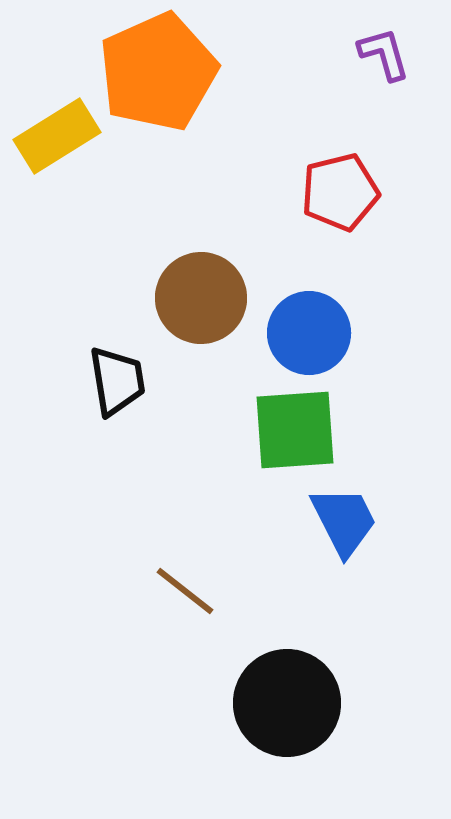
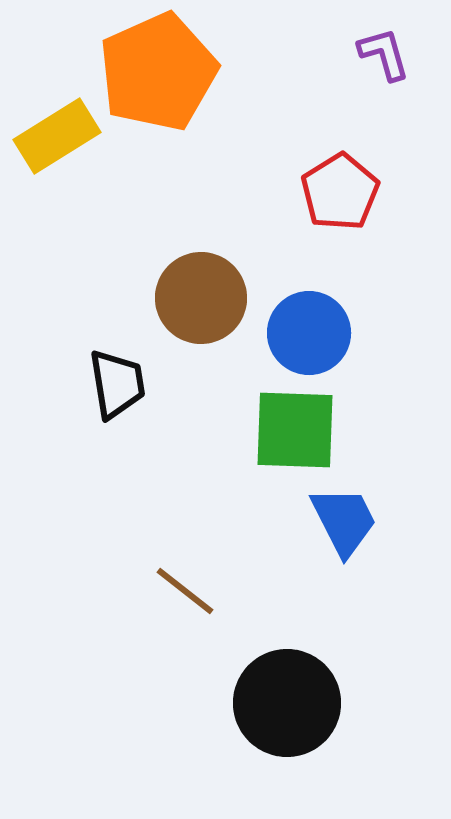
red pentagon: rotated 18 degrees counterclockwise
black trapezoid: moved 3 px down
green square: rotated 6 degrees clockwise
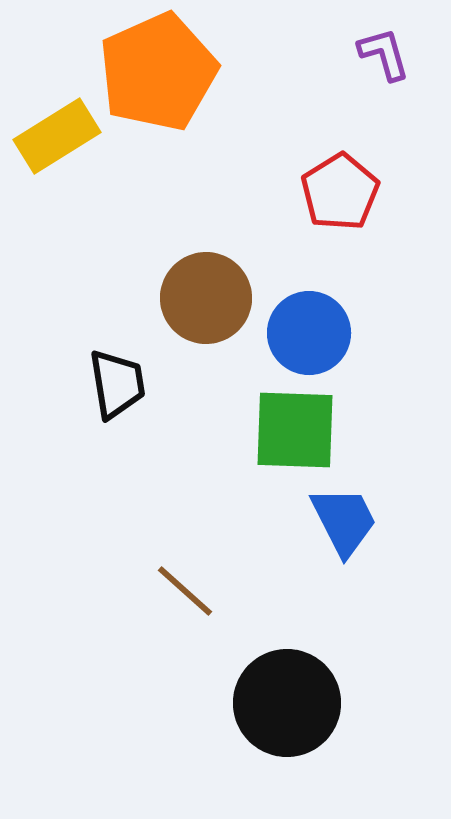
brown circle: moved 5 px right
brown line: rotated 4 degrees clockwise
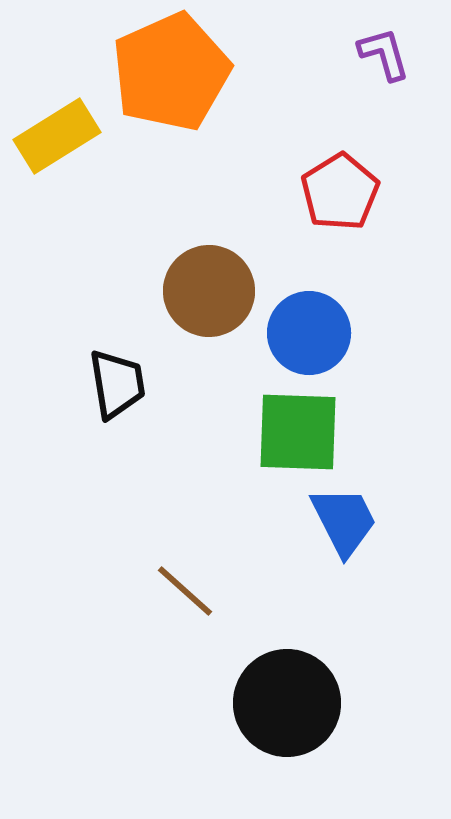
orange pentagon: moved 13 px right
brown circle: moved 3 px right, 7 px up
green square: moved 3 px right, 2 px down
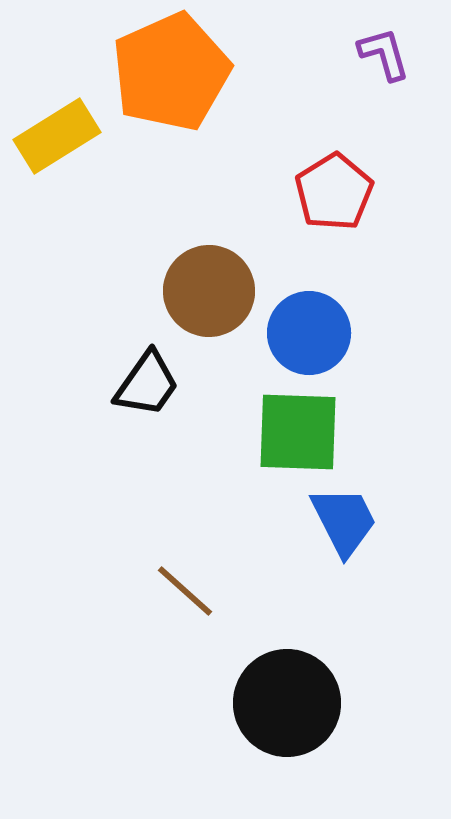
red pentagon: moved 6 px left
black trapezoid: moved 30 px right; rotated 44 degrees clockwise
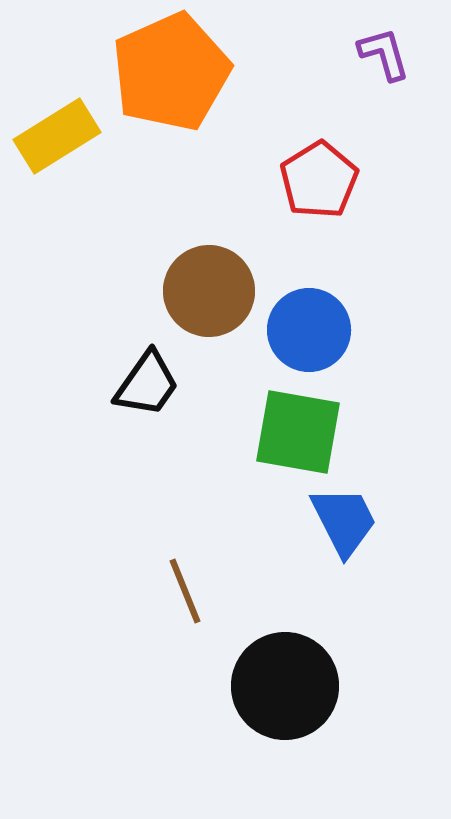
red pentagon: moved 15 px left, 12 px up
blue circle: moved 3 px up
green square: rotated 8 degrees clockwise
brown line: rotated 26 degrees clockwise
black circle: moved 2 px left, 17 px up
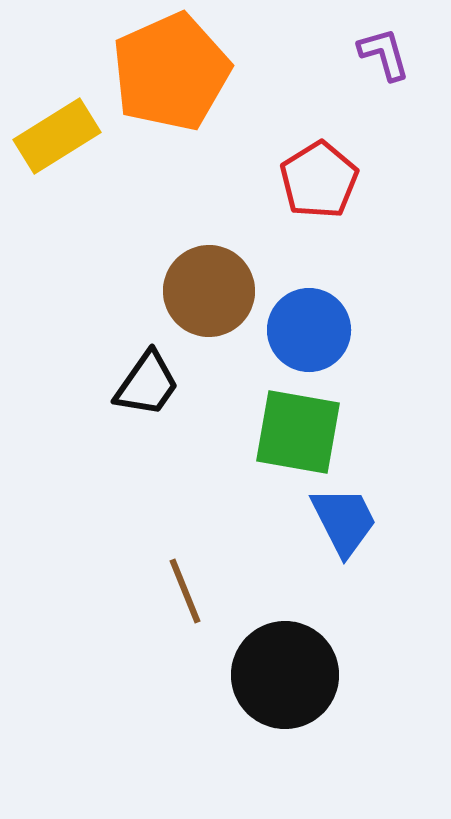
black circle: moved 11 px up
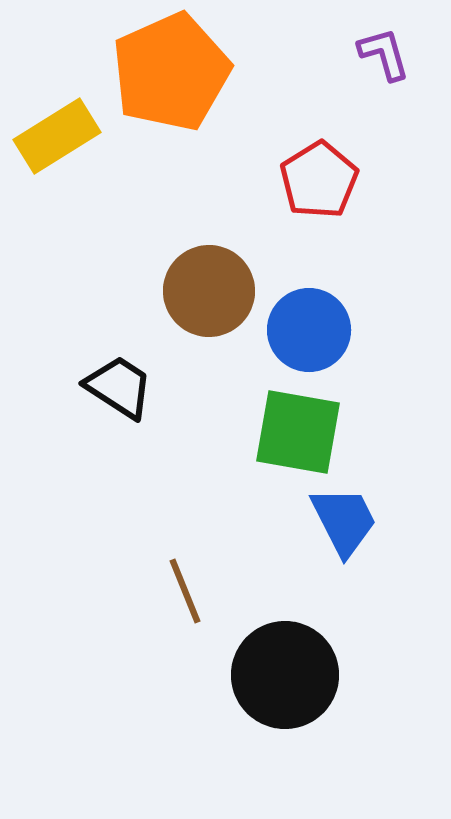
black trapezoid: moved 28 px left, 3 px down; rotated 92 degrees counterclockwise
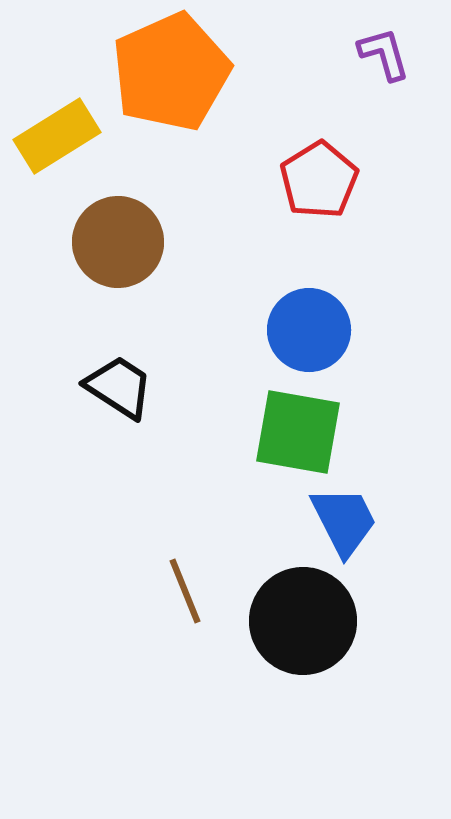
brown circle: moved 91 px left, 49 px up
black circle: moved 18 px right, 54 px up
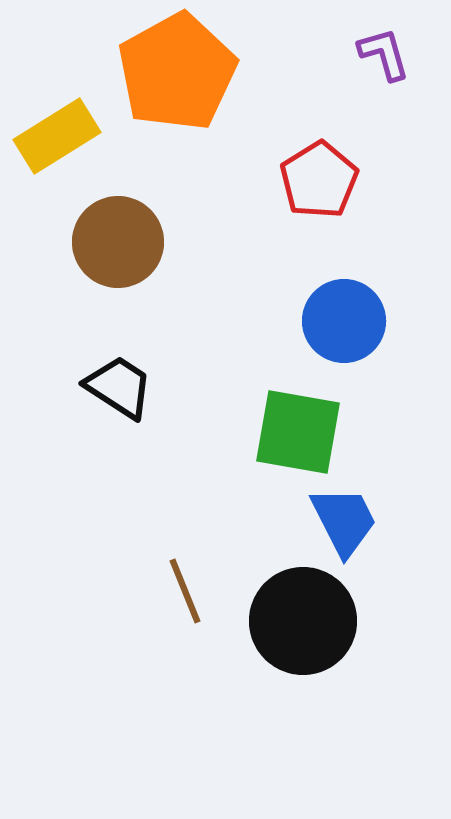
orange pentagon: moved 6 px right; rotated 5 degrees counterclockwise
blue circle: moved 35 px right, 9 px up
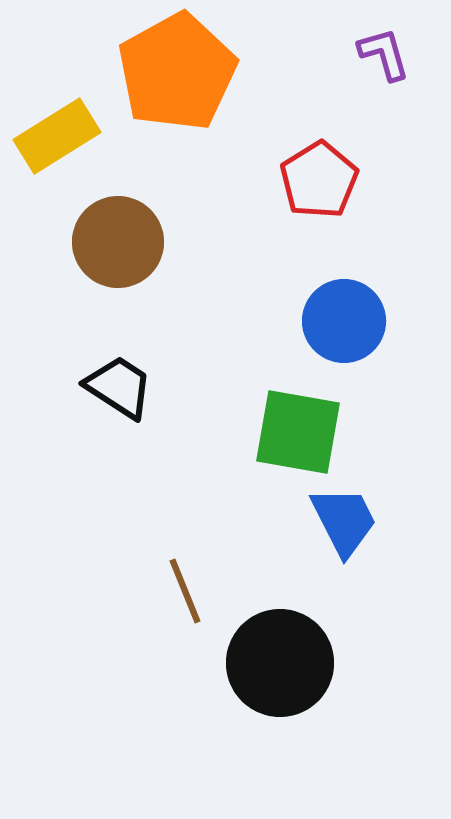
black circle: moved 23 px left, 42 px down
